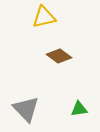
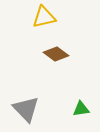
brown diamond: moved 3 px left, 2 px up
green triangle: moved 2 px right
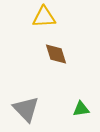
yellow triangle: rotated 10 degrees clockwise
brown diamond: rotated 35 degrees clockwise
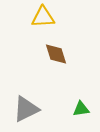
yellow triangle: moved 1 px left
gray triangle: rotated 48 degrees clockwise
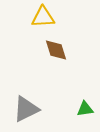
brown diamond: moved 4 px up
green triangle: moved 4 px right
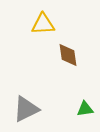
yellow triangle: moved 7 px down
brown diamond: moved 12 px right, 5 px down; rotated 10 degrees clockwise
